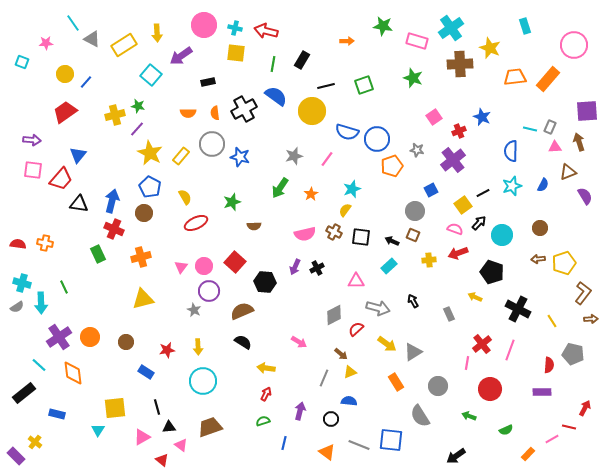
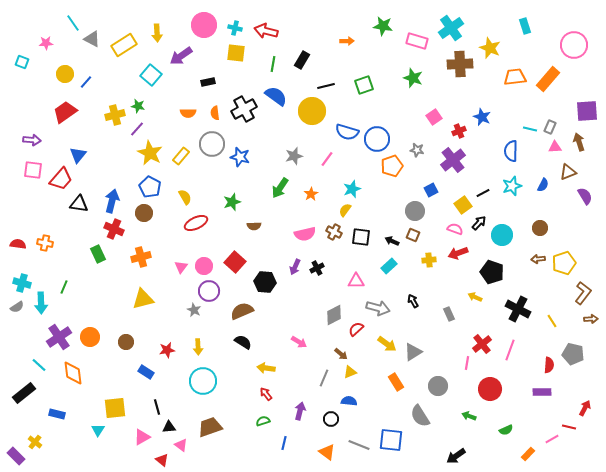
green line at (64, 287): rotated 48 degrees clockwise
red arrow at (266, 394): rotated 64 degrees counterclockwise
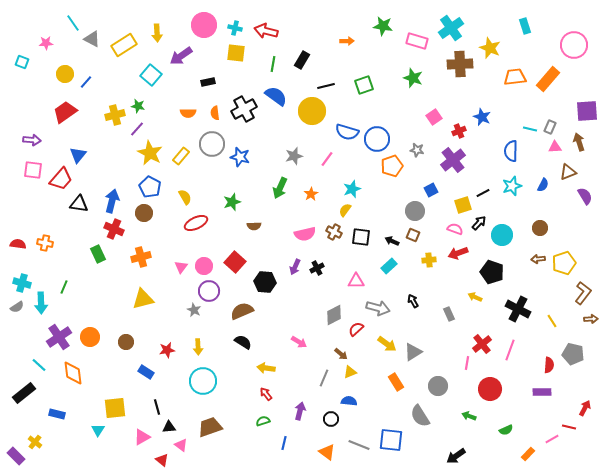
green arrow at (280, 188): rotated 10 degrees counterclockwise
yellow square at (463, 205): rotated 18 degrees clockwise
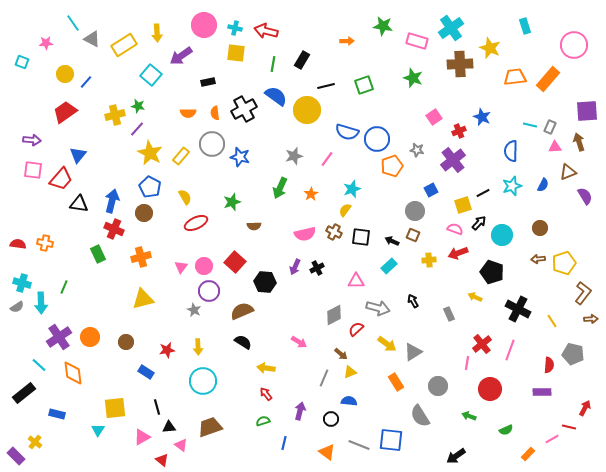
yellow circle at (312, 111): moved 5 px left, 1 px up
cyan line at (530, 129): moved 4 px up
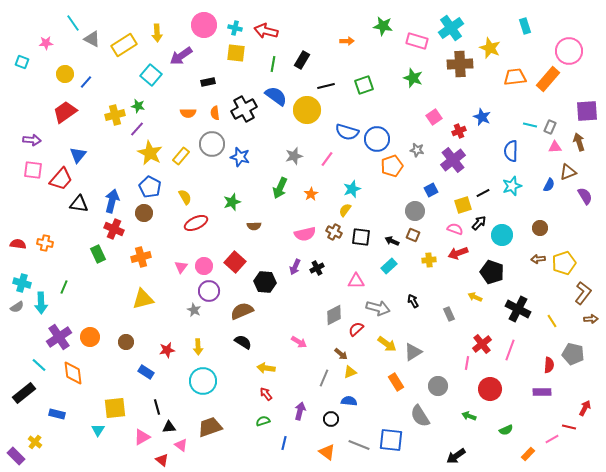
pink circle at (574, 45): moved 5 px left, 6 px down
blue semicircle at (543, 185): moved 6 px right
